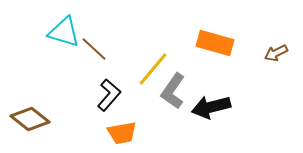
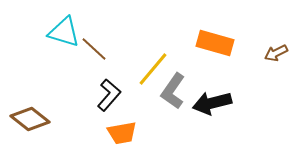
black arrow: moved 1 px right, 4 px up
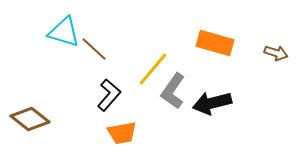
brown arrow: rotated 135 degrees counterclockwise
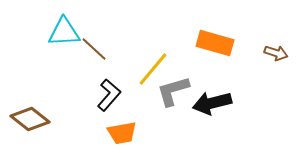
cyan triangle: rotated 20 degrees counterclockwise
gray L-shape: rotated 39 degrees clockwise
